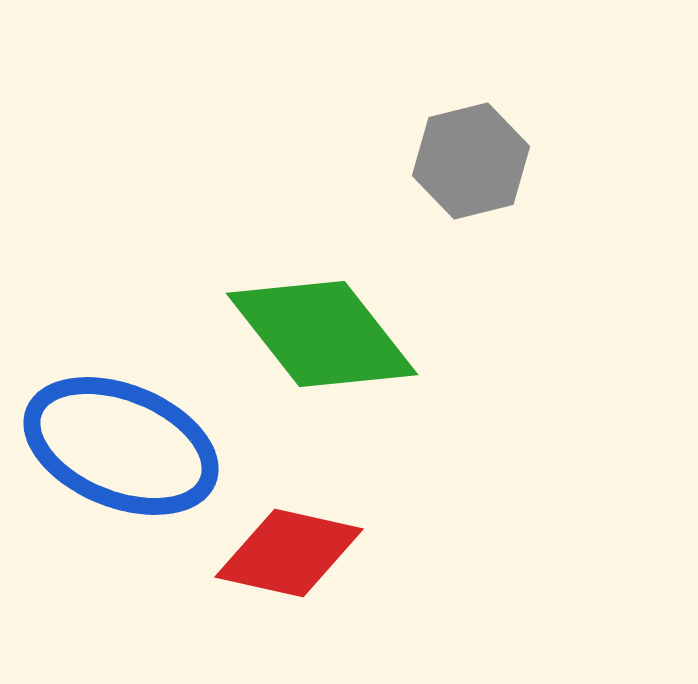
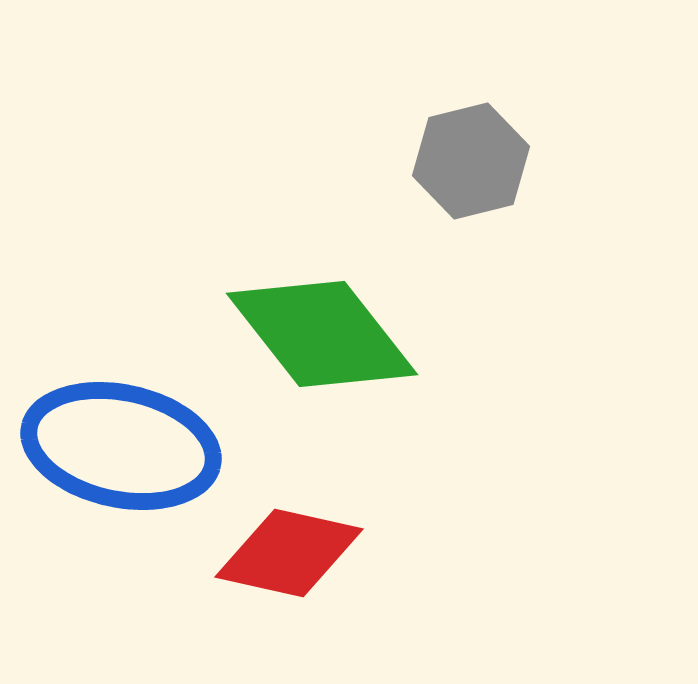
blue ellipse: rotated 10 degrees counterclockwise
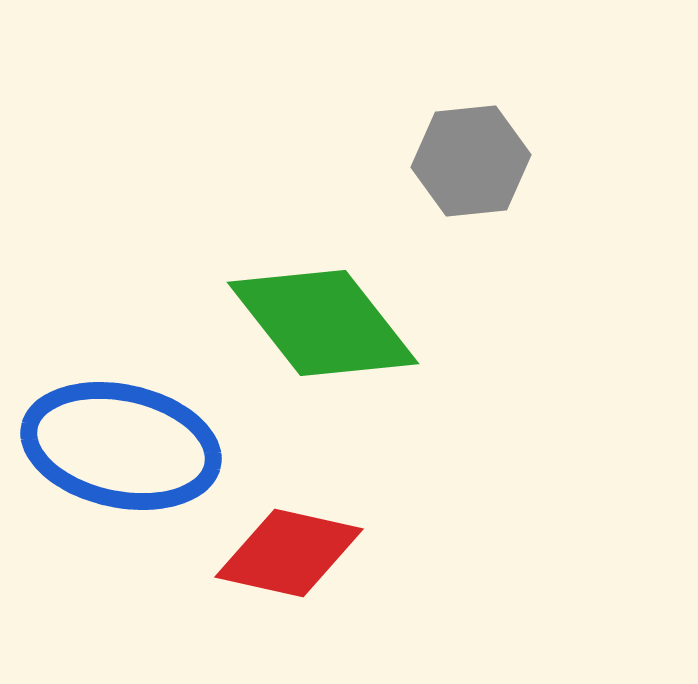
gray hexagon: rotated 8 degrees clockwise
green diamond: moved 1 px right, 11 px up
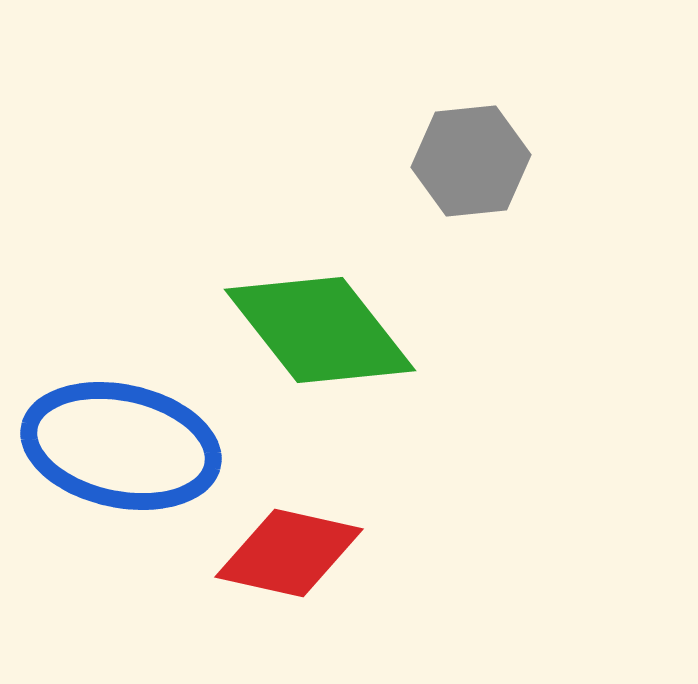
green diamond: moved 3 px left, 7 px down
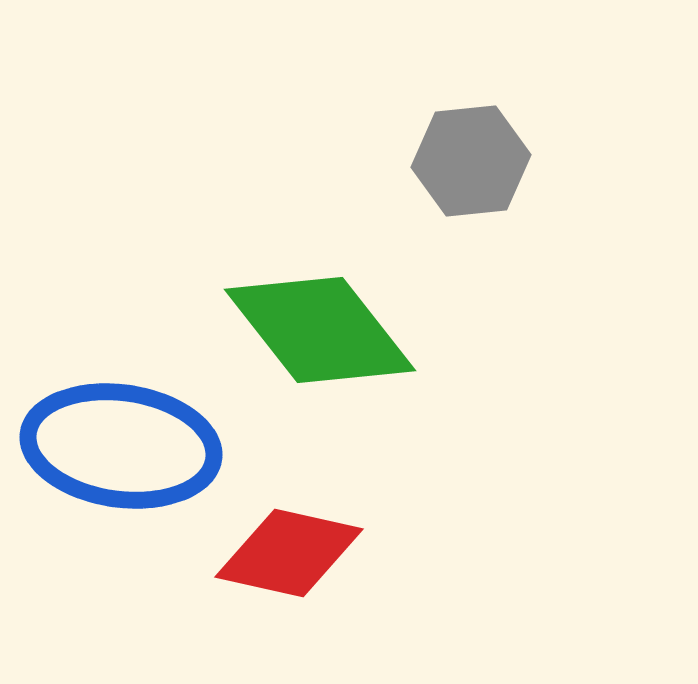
blue ellipse: rotated 4 degrees counterclockwise
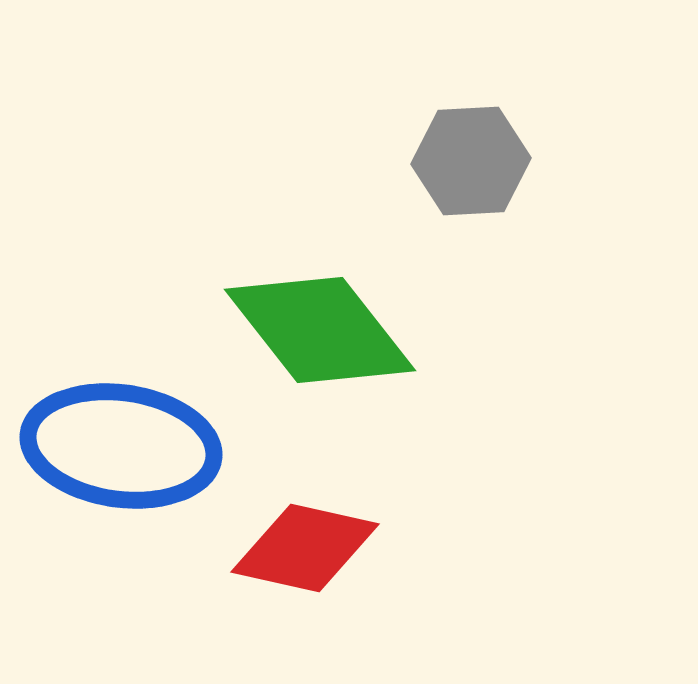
gray hexagon: rotated 3 degrees clockwise
red diamond: moved 16 px right, 5 px up
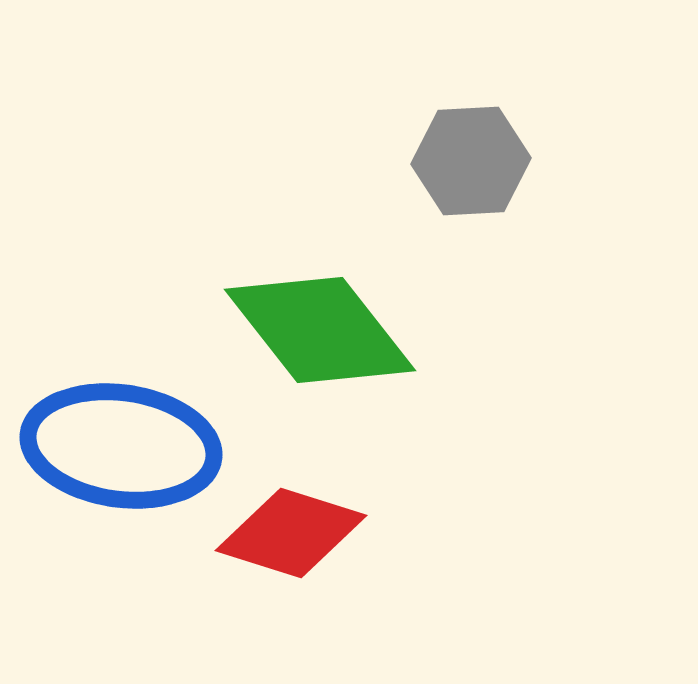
red diamond: moved 14 px left, 15 px up; rotated 5 degrees clockwise
